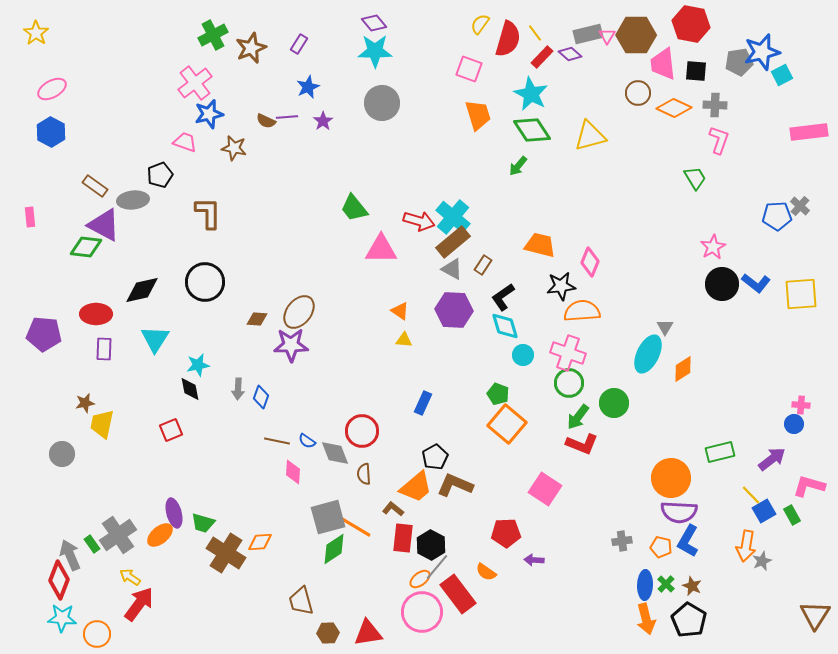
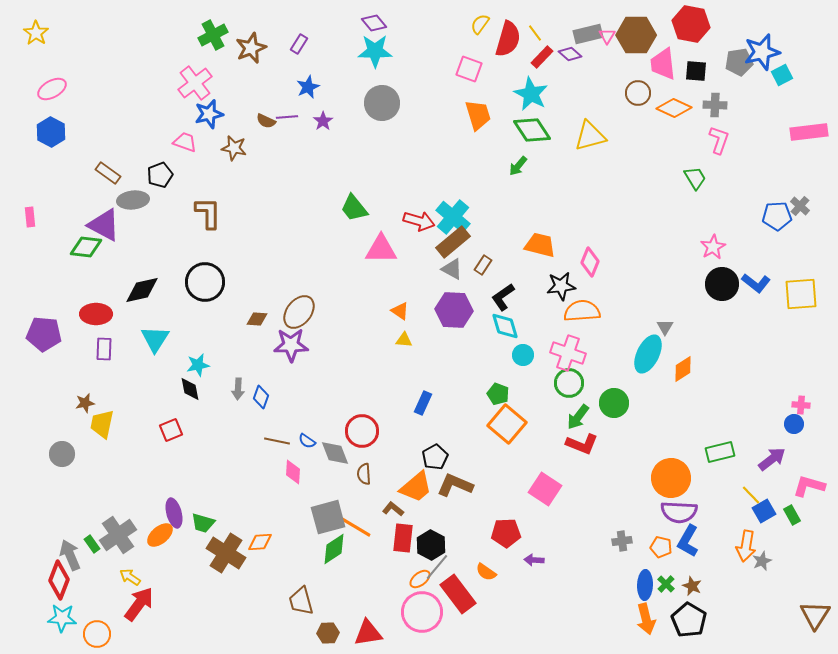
brown rectangle at (95, 186): moved 13 px right, 13 px up
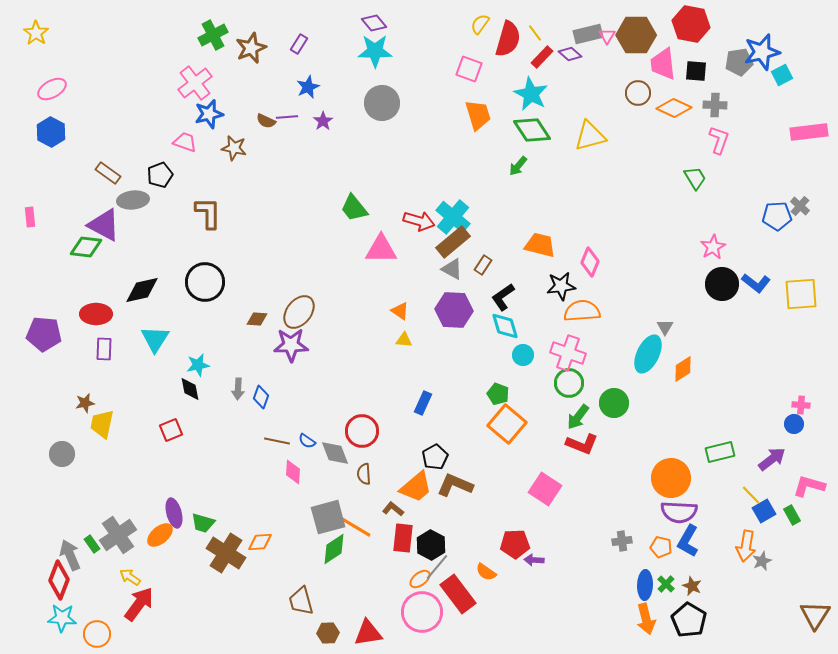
red pentagon at (506, 533): moved 9 px right, 11 px down
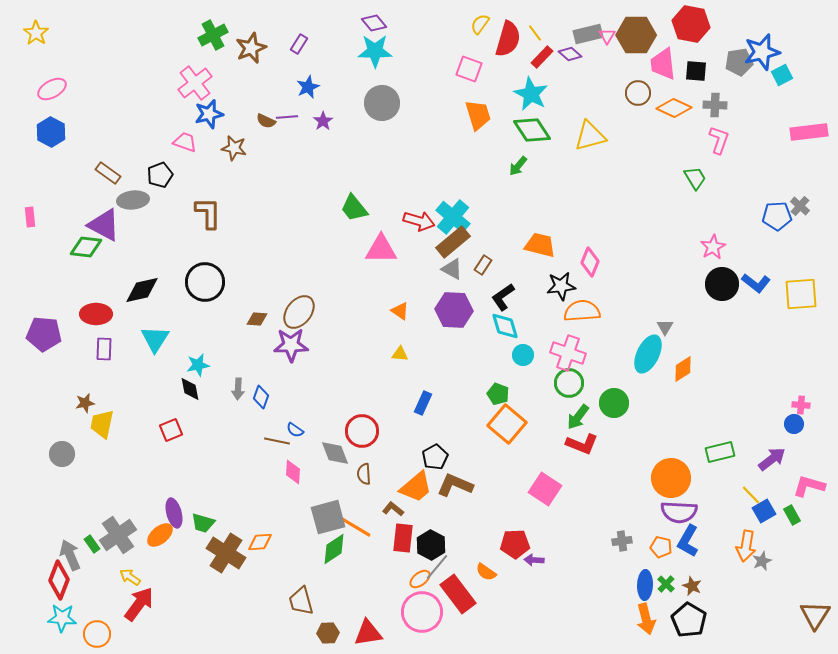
yellow triangle at (404, 340): moved 4 px left, 14 px down
blue semicircle at (307, 441): moved 12 px left, 11 px up
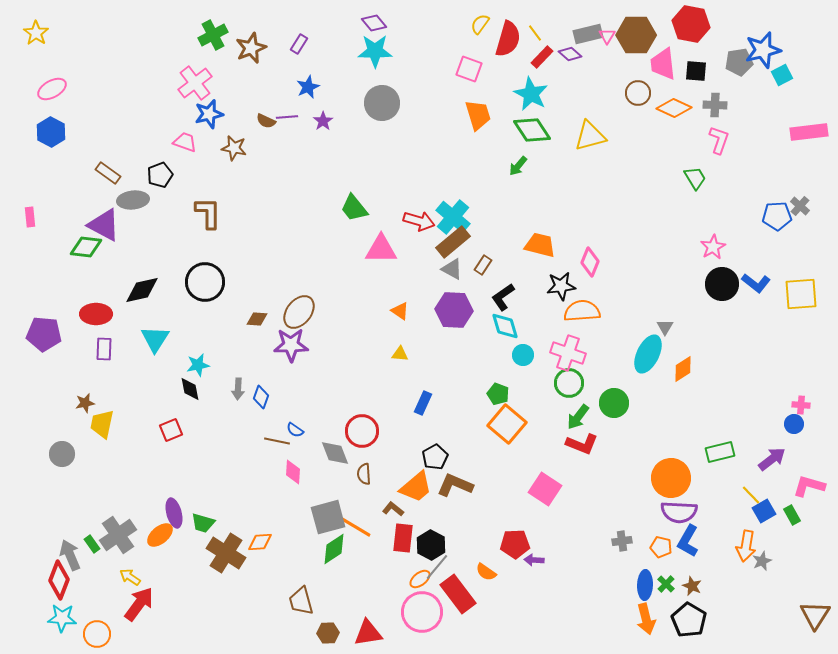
blue star at (762, 52): moved 1 px right, 2 px up
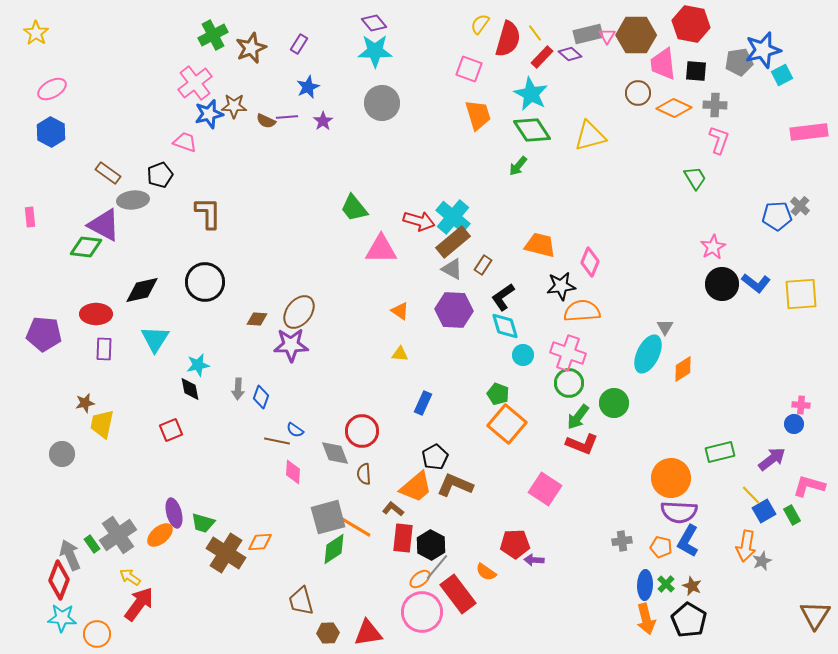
brown star at (234, 148): moved 42 px up; rotated 10 degrees counterclockwise
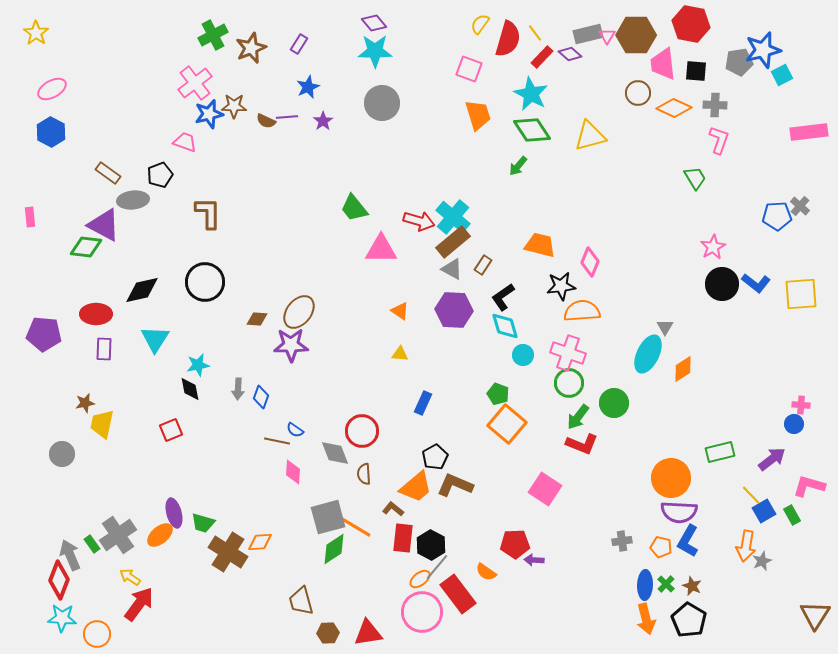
brown cross at (226, 553): moved 2 px right, 1 px up
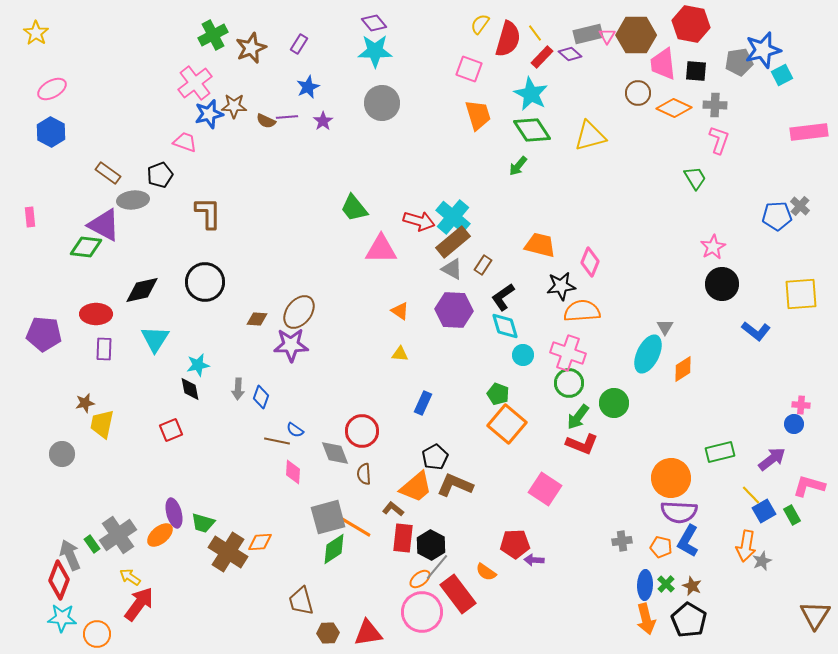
blue L-shape at (756, 283): moved 48 px down
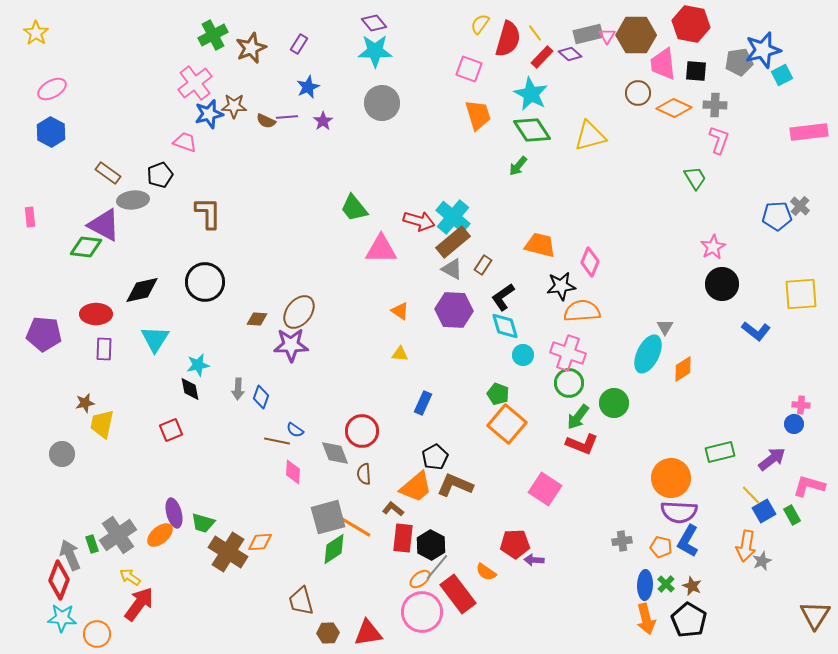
green rectangle at (92, 544): rotated 18 degrees clockwise
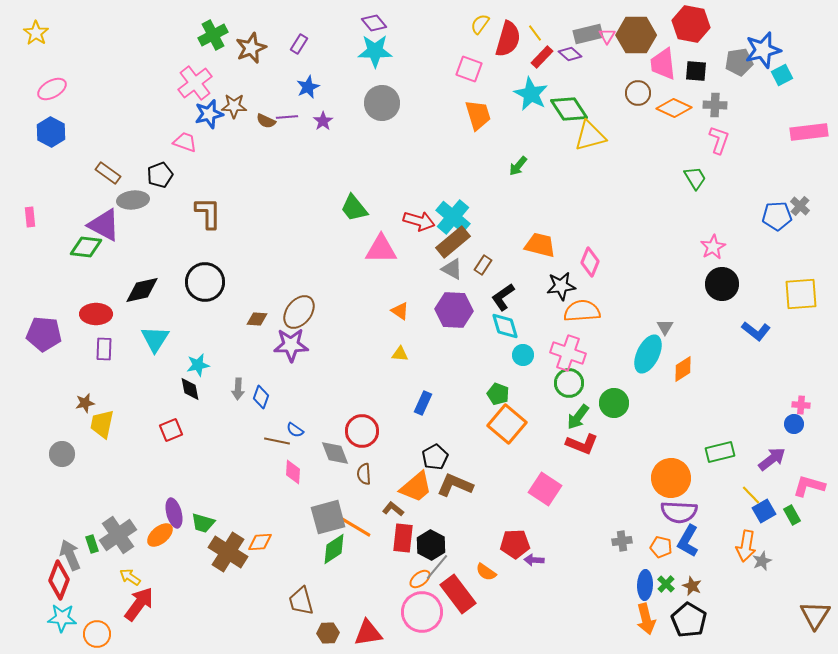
green diamond at (532, 130): moved 37 px right, 21 px up
